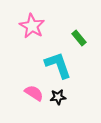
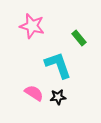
pink star: rotated 15 degrees counterclockwise
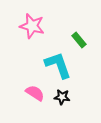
green rectangle: moved 2 px down
pink semicircle: moved 1 px right
black star: moved 4 px right; rotated 14 degrees clockwise
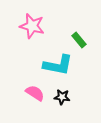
cyan L-shape: rotated 120 degrees clockwise
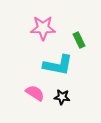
pink star: moved 11 px right, 2 px down; rotated 15 degrees counterclockwise
green rectangle: rotated 14 degrees clockwise
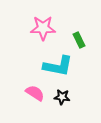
cyan L-shape: moved 1 px down
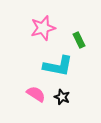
pink star: rotated 15 degrees counterclockwise
pink semicircle: moved 1 px right, 1 px down
black star: rotated 14 degrees clockwise
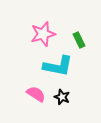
pink star: moved 6 px down
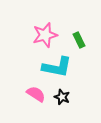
pink star: moved 2 px right, 1 px down
cyan L-shape: moved 1 px left, 1 px down
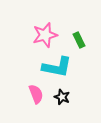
pink semicircle: rotated 36 degrees clockwise
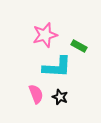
green rectangle: moved 6 px down; rotated 35 degrees counterclockwise
cyan L-shape: rotated 8 degrees counterclockwise
black star: moved 2 px left
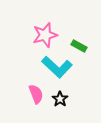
cyan L-shape: rotated 40 degrees clockwise
black star: moved 2 px down; rotated 14 degrees clockwise
